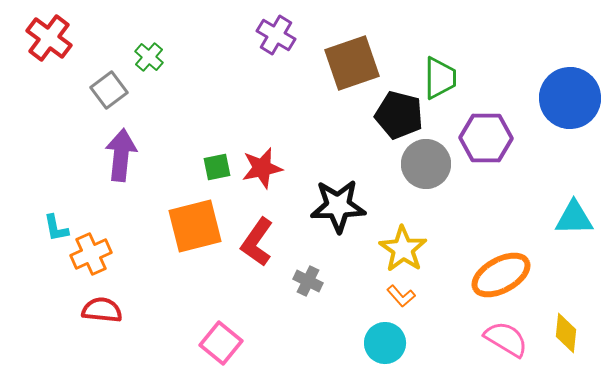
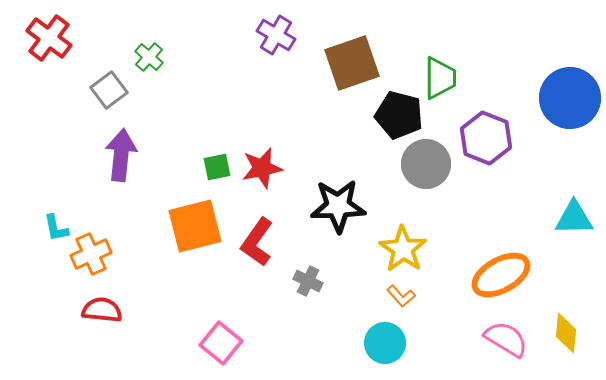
purple hexagon: rotated 21 degrees clockwise
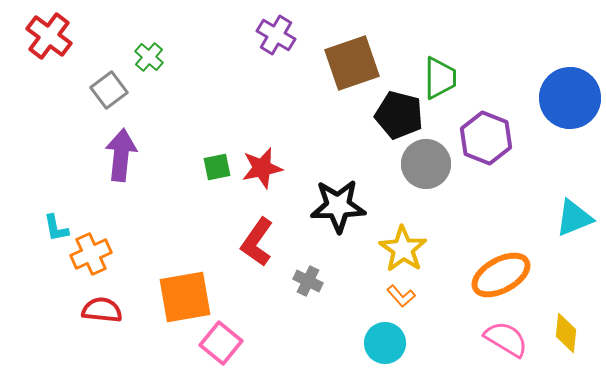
red cross: moved 2 px up
cyan triangle: rotated 21 degrees counterclockwise
orange square: moved 10 px left, 71 px down; rotated 4 degrees clockwise
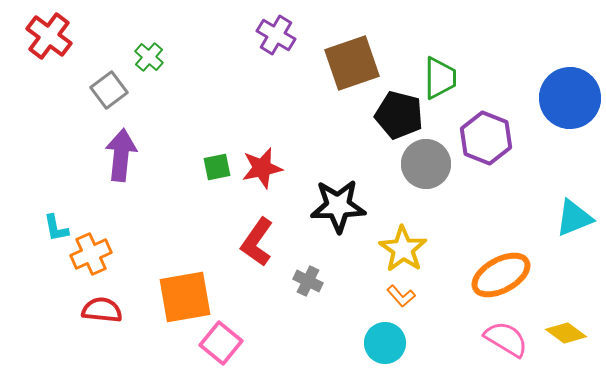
yellow diamond: rotated 60 degrees counterclockwise
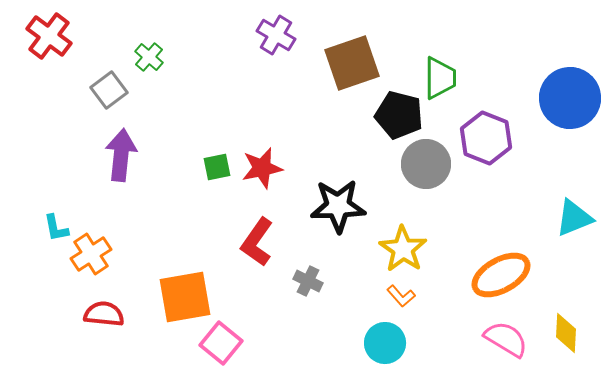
orange cross: rotated 9 degrees counterclockwise
red semicircle: moved 2 px right, 4 px down
yellow diamond: rotated 57 degrees clockwise
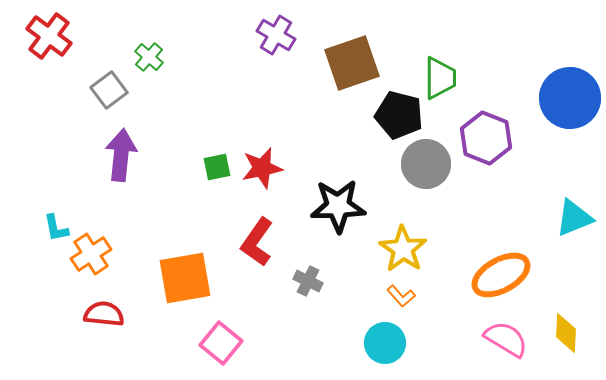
orange square: moved 19 px up
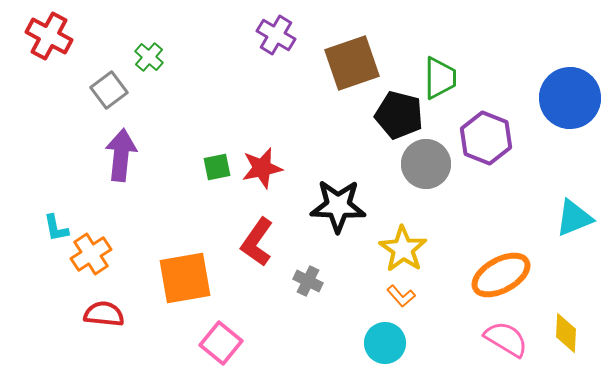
red cross: rotated 9 degrees counterclockwise
black star: rotated 4 degrees clockwise
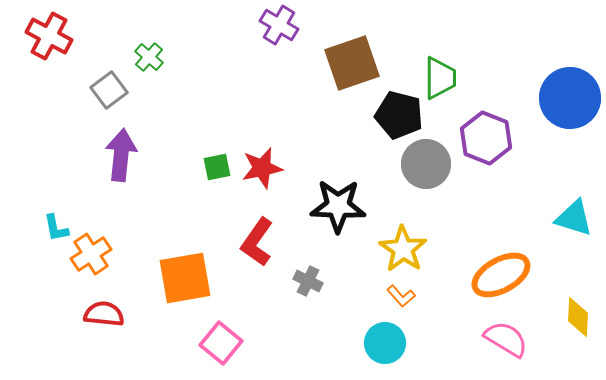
purple cross: moved 3 px right, 10 px up
cyan triangle: rotated 39 degrees clockwise
yellow diamond: moved 12 px right, 16 px up
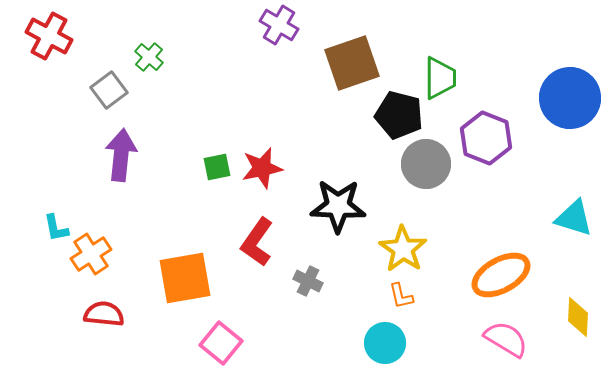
orange L-shape: rotated 28 degrees clockwise
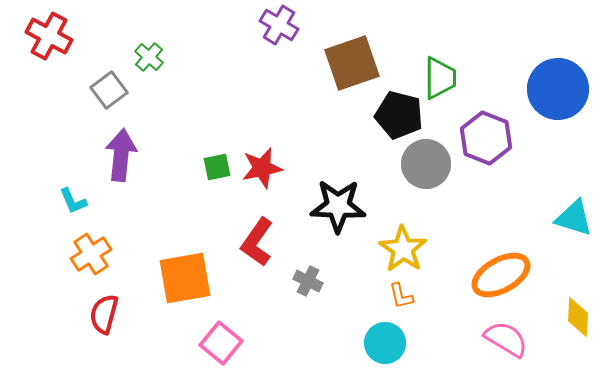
blue circle: moved 12 px left, 9 px up
cyan L-shape: moved 17 px right, 27 px up; rotated 12 degrees counterclockwise
red semicircle: rotated 81 degrees counterclockwise
